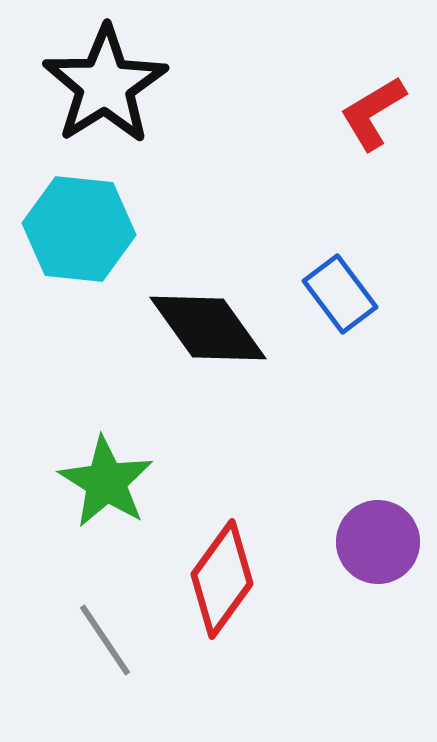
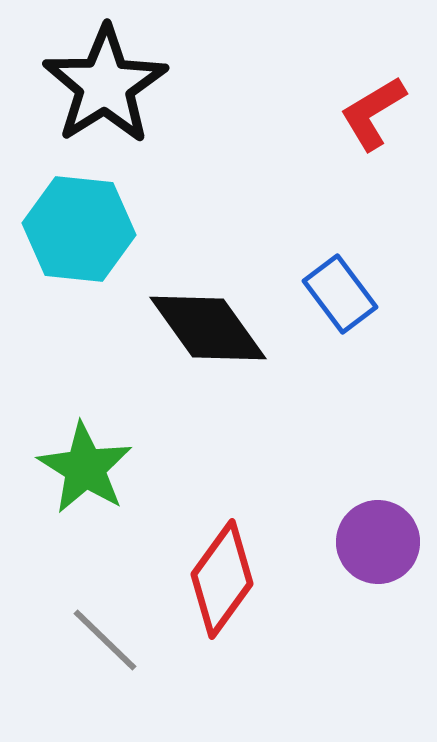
green star: moved 21 px left, 14 px up
gray line: rotated 12 degrees counterclockwise
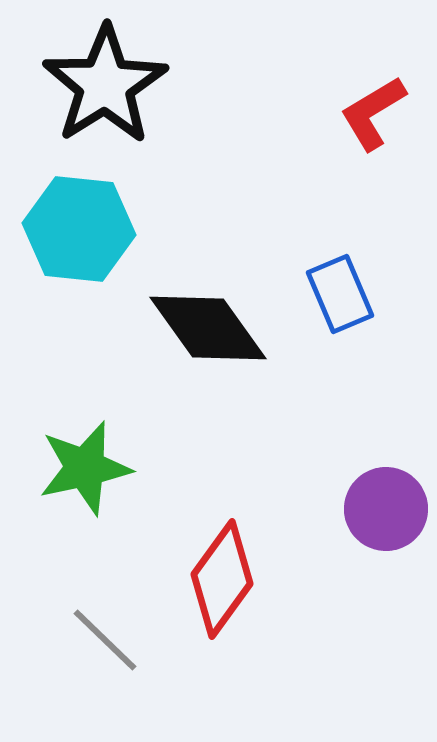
blue rectangle: rotated 14 degrees clockwise
green star: rotated 28 degrees clockwise
purple circle: moved 8 px right, 33 px up
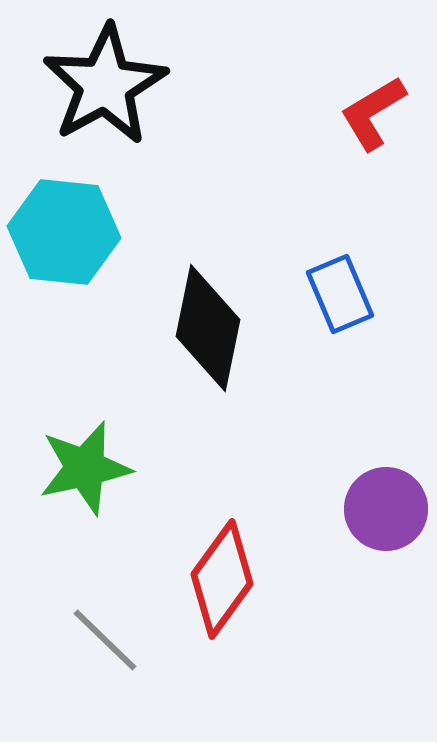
black star: rotated 3 degrees clockwise
cyan hexagon: moved 15 px left, 3 px down
black diamond: rotated 47 degrees clockwise
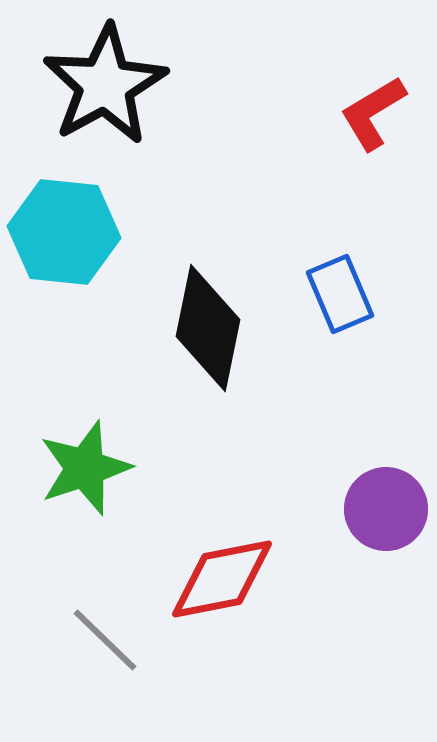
green star: rotated 6 degrees counterclockwise
red diamond: rotated 43 degrees clockwise
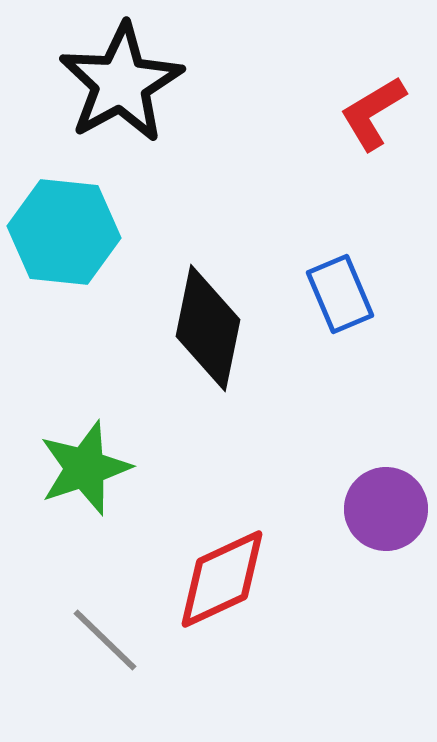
black star: moved 16 px right, 2 px up
red diamond: rotated 14 degrees counterclockwise
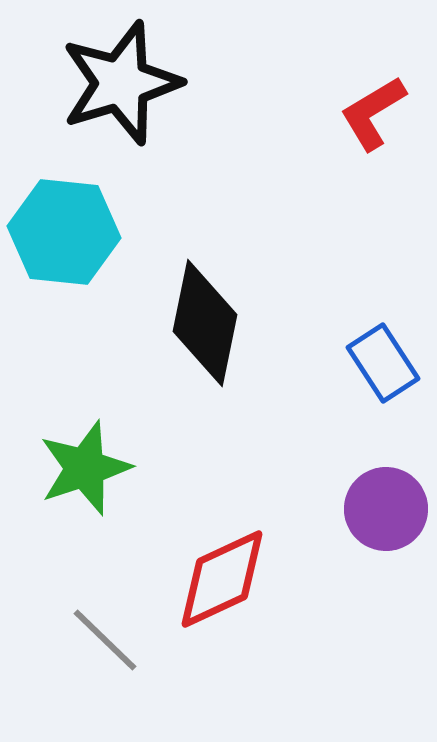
black star: rotated 12 degrees clockwise
blue rectangle: moved 43 px right, 69 px down; rotated 10 degrees counterclockwise
black diamond: moved 3 px left, 5 px up
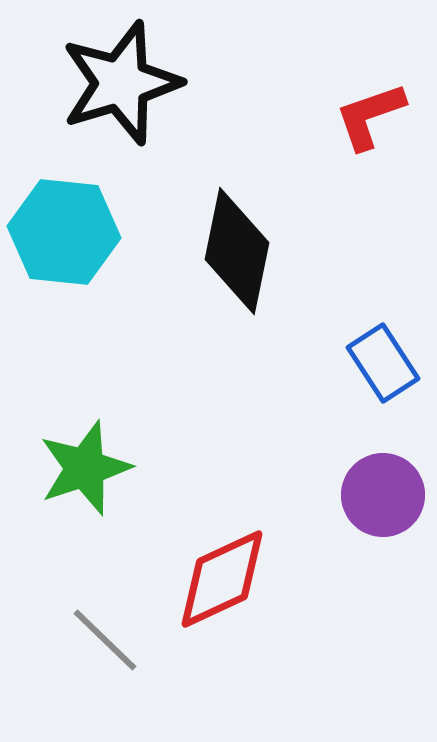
red L-shape: moved 3 px left, 3 px down; rotated 12 degrees clockwise
black diamond: moved 32 px right, 72 px up
purple circle: moved 3 px left, 14 px up
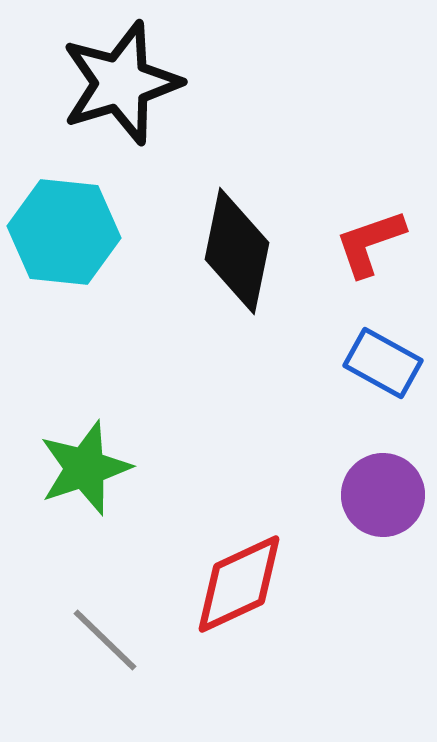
red L-shape: moved 127 px down
blue rectangle: rotated 28 degrees counterclockwise
red diamond: moved 17 px right, 5 px down
